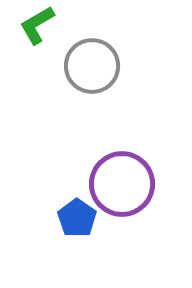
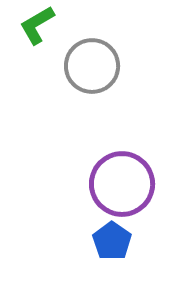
blue pentagon: moved 35 px right, 23 px down
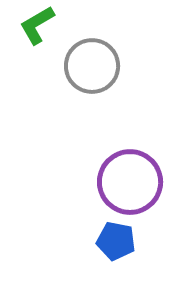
purple circle: moved 8 px right, 2 px up
blue pentagon: moved 4 px right; rotated 24 degrees counterclockwise
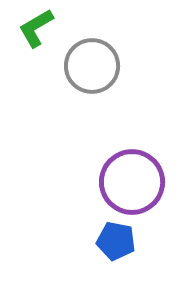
green L-shape: moved 1 px left, 3 px down
purple circle: moved 2 px right
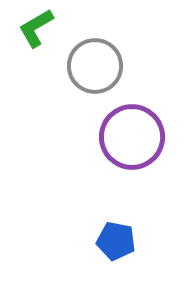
gray circle: moved 3 px right
purple circle: moved 45 px up
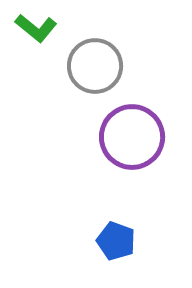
green L-shape: rotated 111 degrees counterclockwise
blue pentagon: rotated 9 degrees clockwise
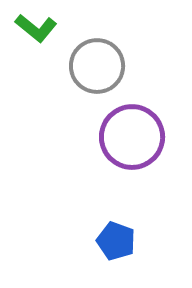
gray circle: moved 2 px right
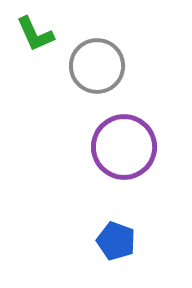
green L-shape: moved 1 px left, 6 px down; rotated 27 degrees clockwise
purple circle: moved 8 px left, 10 px down
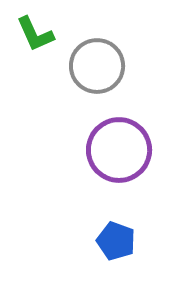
purple circle: moved 5 px left, 3 px down
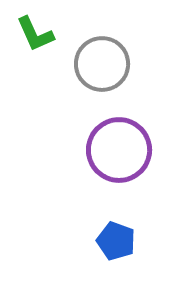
gray circle: moved 5 px right, 2 px up
